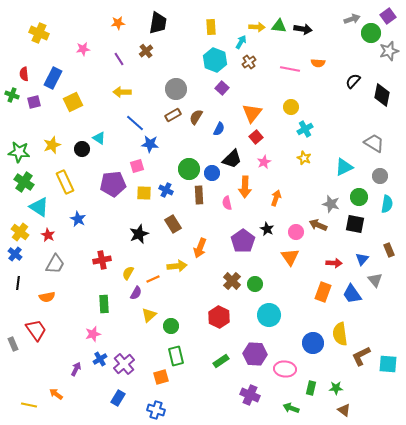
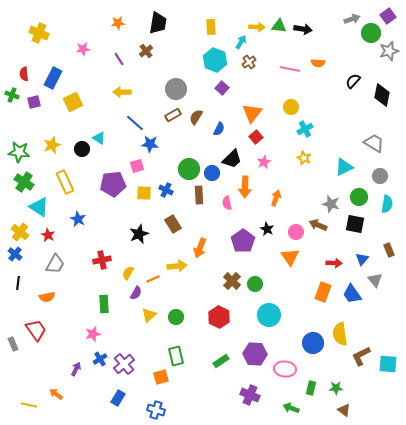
green circle at (171, 326): moved 5 px right, 9 px up
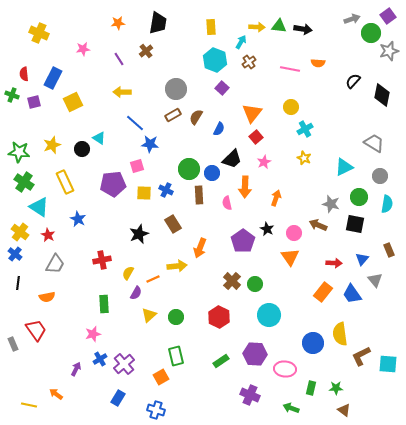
pink circle at (296, 232): moved 2 px left, 1 px down
orange rectangle at (323, 292): rotated 18 degrees clockwise
orange square at (161, 377): rotated 14 degrees counterclockwise
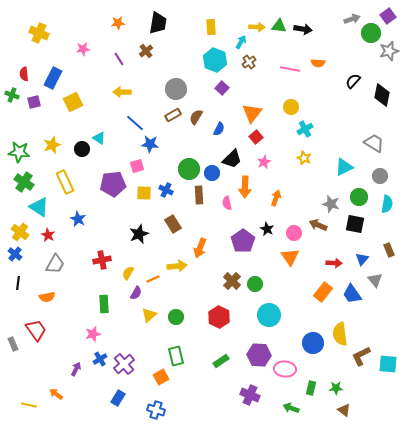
purple hexagon at (255, 354): moved 4 px right, 1 px down
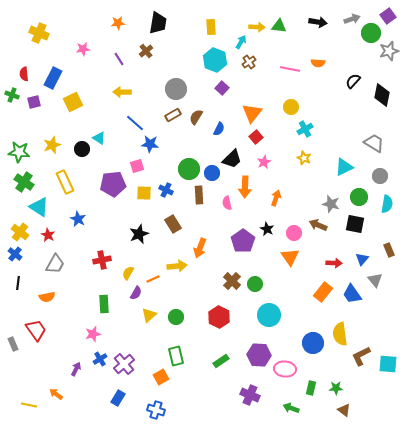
black arrow at (303, 29): moved 15 px right, 7 px up
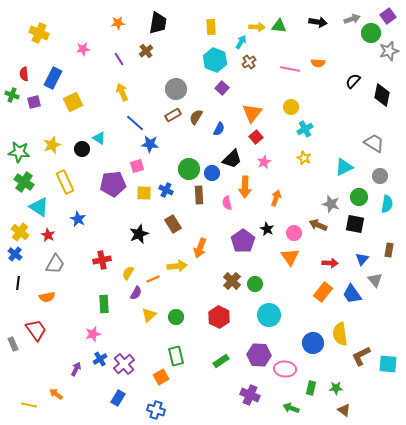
yellow arrow at (122, 92): rotated 66 degrees clockwise
brown rectangle at (389, 250): rotated 32 degrees clockwise
red arrow at (334, 263): moved 4 px left
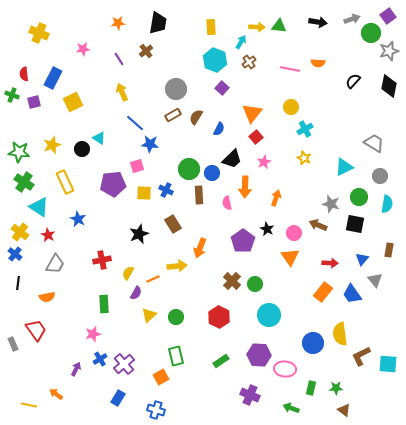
black diamond at (382, 95): moved 7 px right, 9 px up
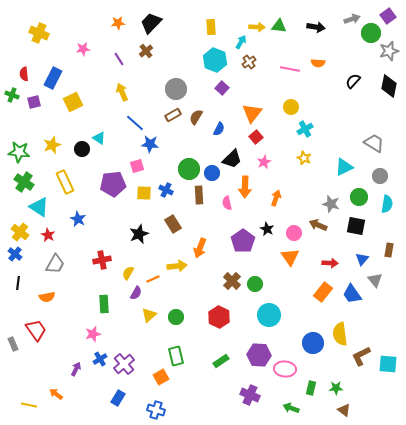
black arrow at (318, 22): moved 2 px left, 5 px down
black trapezoid at (158, 23): moved 7 px left; rotated 145 degrees counterclockwise
black square at (355, 224): moved 1 px right, 2 px down
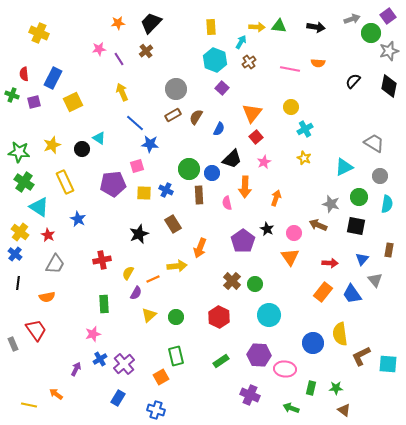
pink star at (83, 49): moved 16 px right
